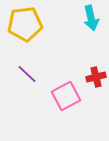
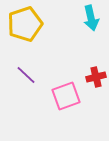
yellow pentagon: rotated 12 degrees counterclockwise
purple line: moved 1 px left, 1 px down
pink square: rotated 8 degrees clockwise
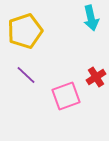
yellow pentagon: moved 7 px down
red cross: rotated 18 degrees counterclockwise
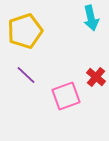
red cross: rotated 18 degrees counterclockwise
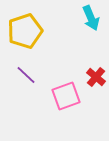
cyan arrow: rotated 10 degrees counterclockwise
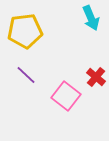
yellow pentagon: rotated 12 degrees clockwise
pink square: rotated 32 degrees counterclockwise
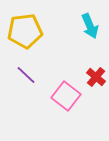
cyan arrow: moved 1 px left, 8 px down
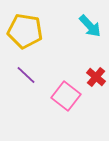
cyan arrow: rotated 20 degrees counterclockwise
yellow pentagon: rotated 16 degrees clockwise
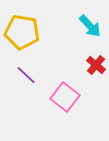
yellow pentagon: moved 3 px left, 1 px down
red cross: moved 12 px up
pink square: moved 1 px left, 1 px down
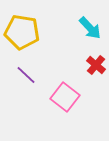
cyan arrow: moved 2 px down
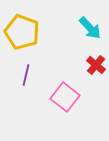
yellow pentagon: rotated 12 degrees clockwise
purple line: rotated 60 degrees clockwise
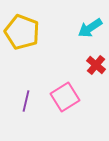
cyan arrow: rotated 100 degrees clockwise
purple line: moved 26 px down
pink square: rotated 20 degrees clockwise
